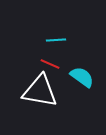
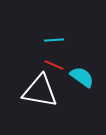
cyan line: moved 2 px left
red line: moved 4 px right, 1 px down
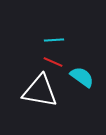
red line: moved 1 px left, 3 px up
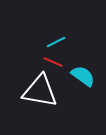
cyan line: moved 2 px right, 2 px down; rotated 24 degrees counterclockwise
cyan semicircle: moved 1 px right, 1 px up
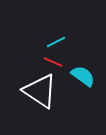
white triangle: rotated 24 degrees clockwise
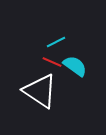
red line: moved 1 px left
cyan semicircle: moved 8 px left, 10 px up
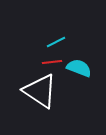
red line: rotated 30 degrees counterclockwise
cyan semicircle: moved 4 px right, 2 px down; rotated 15 degrees counterclockwise
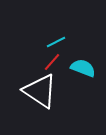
red line: rotated 42 degrees counterclockwise
cyan semicircle: moved 4 px right
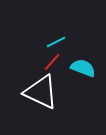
white triangle: moved 1 px right, 1 px down; rotated 9 degrees counterclockwise
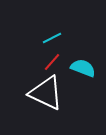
cyan line: moved 4 px left, 4 px up
white triangle: moved 5 px right, 1 px down
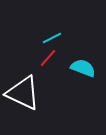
red line: moved 4 px left, 4 px up
white triangle: moved 23 px left
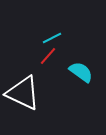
red line: moved 2 px up
cyan semicircle: moved 2 px left, 4 px down; rotated 15 degrees clockwise
